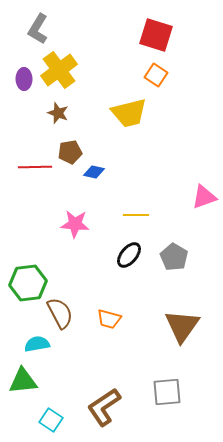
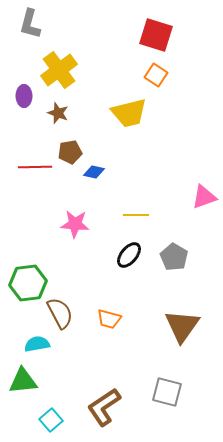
gray L-shape: moved 8 px left, 5 px up; rotated 16 degrees counterclockwise
purple ellipse: moved 17 px down
gray square: rotated 20 degrees clockwise
cyan square: rotated 15 degrees clockwise
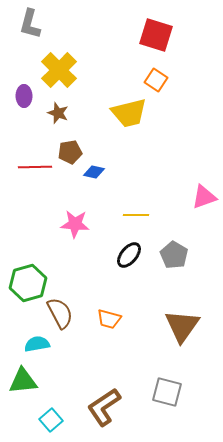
yellow cross: rotated 9 degrees counterclockwise
orange square: moved 5 px down
gray pentagon: moved 2 px up
green hexagon: rotated 9 degrees counterclockwise
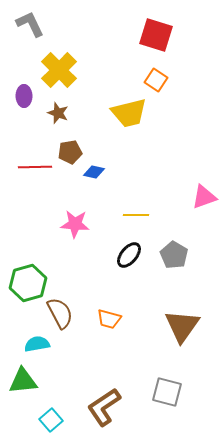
gray L-shape: rotated 140 degrees clockwise
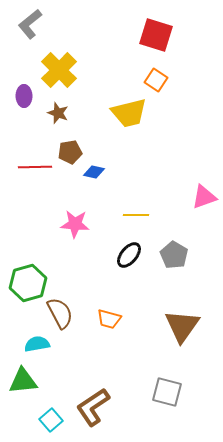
gray L-shape: rotated 104 degrees counterclockwise
brown L-shape: moved 11 px left
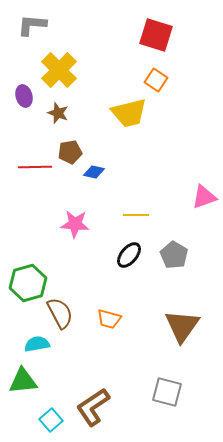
gray L-shape: moved 2 px right, 1 px down; rotated 44 degrees clockwise
purple ellipse: rotated 15 degrees counterclockwise
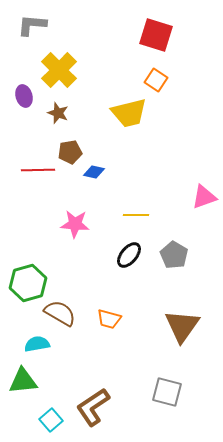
red line: moved 3 px right, 3 px down
brown semicircle: rotated 32 degrees counterclockwise
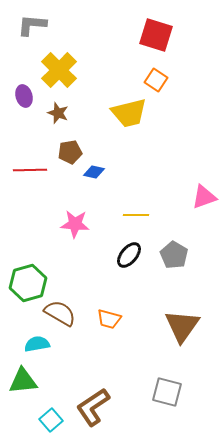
red line: moved 8 px left
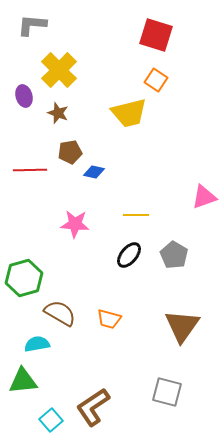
green hexagon: moved 4 px left, 5 px up
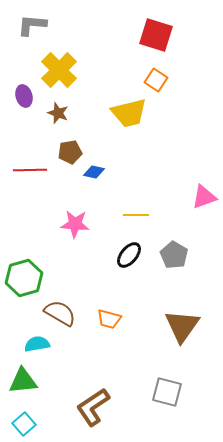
cyan square: moved 27 px left, 4 px down
